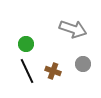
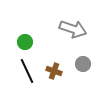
green circle: moved 1 px left, 2 px up
brown cross: moved 1 px right
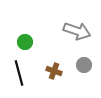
gray arrow: moved 4 px right, 2 px down
gray circle: moved 1 px right, 1 px down
black line: moved 8 px left, 2 px down; rotated 10 degrees clockwise
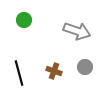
green circle: moved 1 px left, 22 px up
gray circle: moved 1 px right, 2 px down
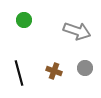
gray circle: moved 1 px down
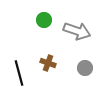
green circle: moved 20 px right
brown cross: moved 6 px left, 8 px up
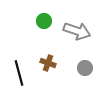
green circle: moved 1 px down
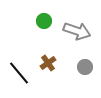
brown cross: rotated 35 degrees clockwise
gray circle: moved 1 px up
black line: rotated 25 degrees counterclockwise
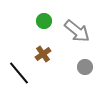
gray arrow: rotated 20 degrees clockwise
brown cross: moved 5 px left, 9 px up
